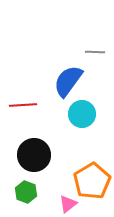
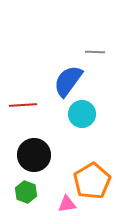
pink triangle: moved 1 px left; rotated 30 degrees clockwise
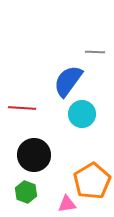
red line: moved 1 px left, 3 px down; rotated 8 degrees clockwise
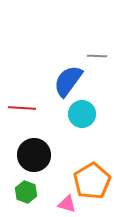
gray line: moved 2 px right, 4 px down
pink triangle: rotated 24 degrees clockwise
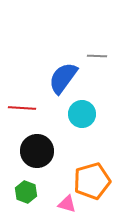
blue semicircle: moved 5 px left, 3 px up
black circle: moved 3 px right, 4 px up
orange pentagon: rotated 15 degrees clockwise
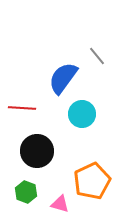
gray line: rotated 48 degrees clockwise
orange pentagon: rotated 9 degrees counterclockwise
pink triangle: moved 7 px left
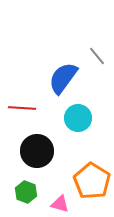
cyan circle: moved 4 px left, 4 px down
orange pentagon: rotated 15 degrees counterclockwise
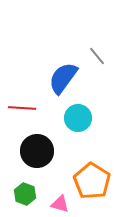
green hexagon: moved 1 px left, 2 px down
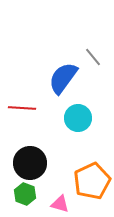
gray line: moved 4 px left, 1 px down
black circle: moved 7 px left, 12 px down
orange pentagon: rotated 15 degrees clockwise
